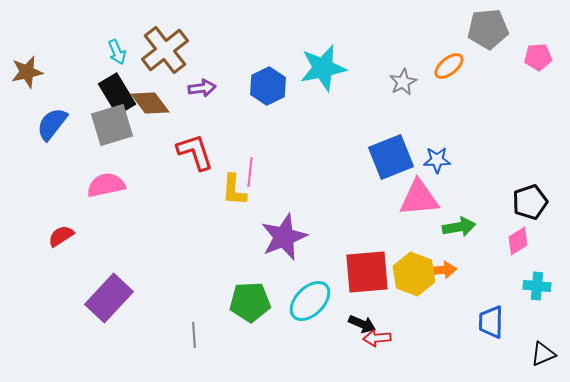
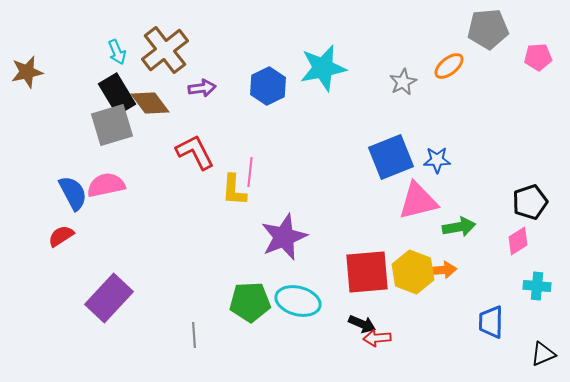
blue semicircle: moved 21 px right, 69 px down; rotated 114 degrees clockwise
red L-shape: rotated 9 degrees counterclockwise
pink triangle: moved 1 px left, 3 px down; rotated 9 degrees counterclockwise
yellow hexagon: moved 1 px left, 2 px up
cyan ellipse: moved 12 px left; rotated 60 degrees clockwise
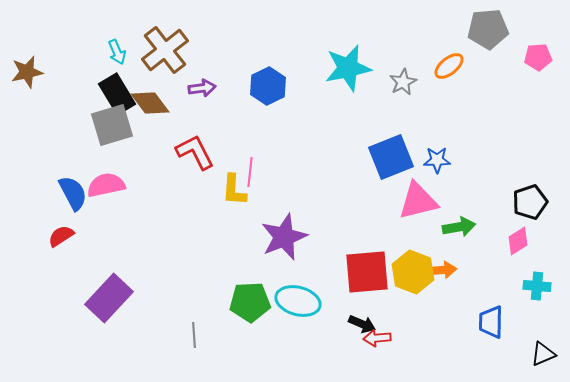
cyan star: moved 25 px right
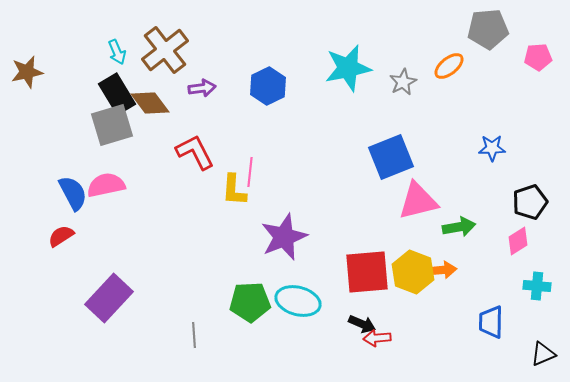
blue star: moved 55 px right, 12 px up
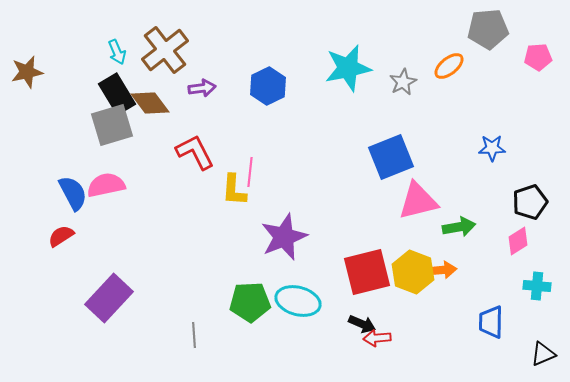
red square: rotated 9 degrees counterclockwise
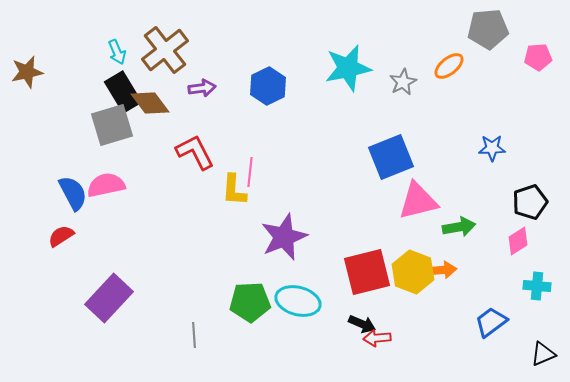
black rectangle: moved 6 px right, 2 px up
blue trapezoid: rotated 52 degrees clockwise
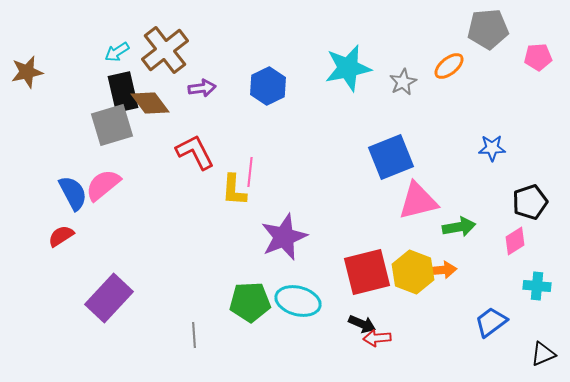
cyan arrow: rotated 80 degrees clockwise
black rectangle: rotated 18 degrees clockwise
pink semicircle: moved 3 px left; rotated 27 degrees counterclockwise
pink diamond: moved 3 px left
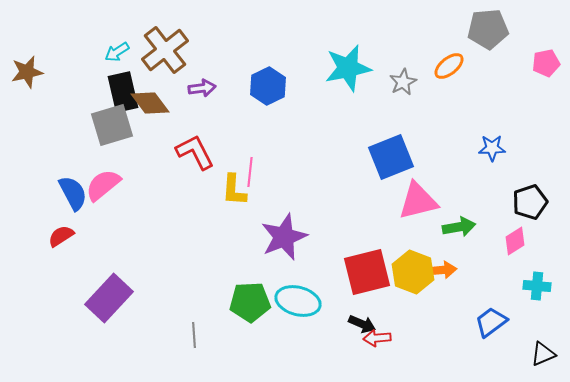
pink pentagon: moved 8 px right, 6 px down; rotated 8 degrees counterclockwise
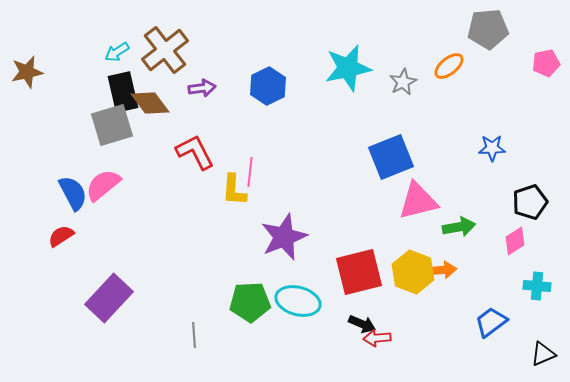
red square: moved 8 px left
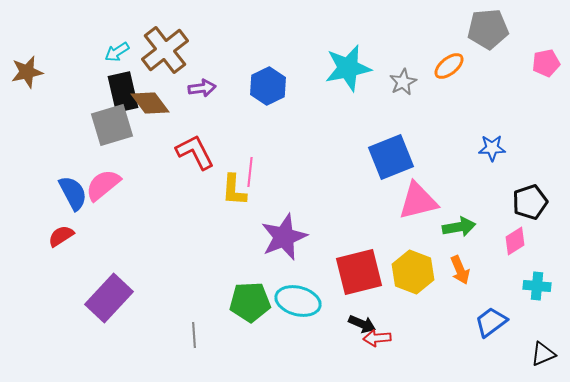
orange arrow: moved 18 px right; rotated 72 degrees clockwise
